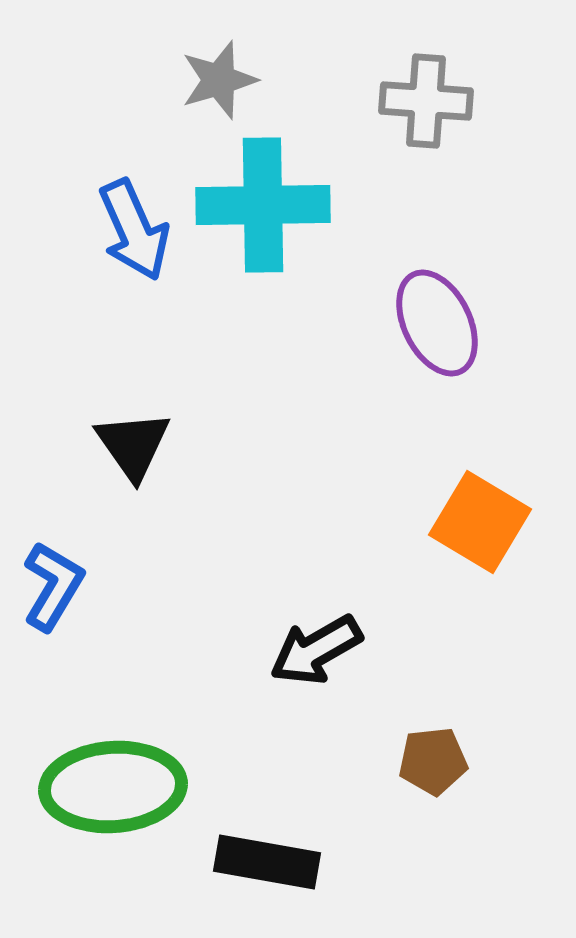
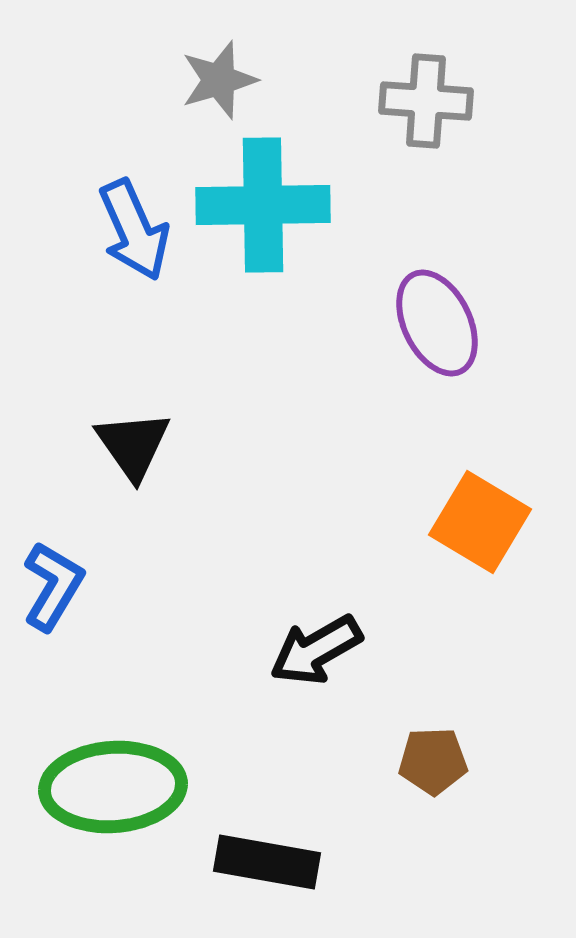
brown pentagon: rotated 4 degrees clockwise
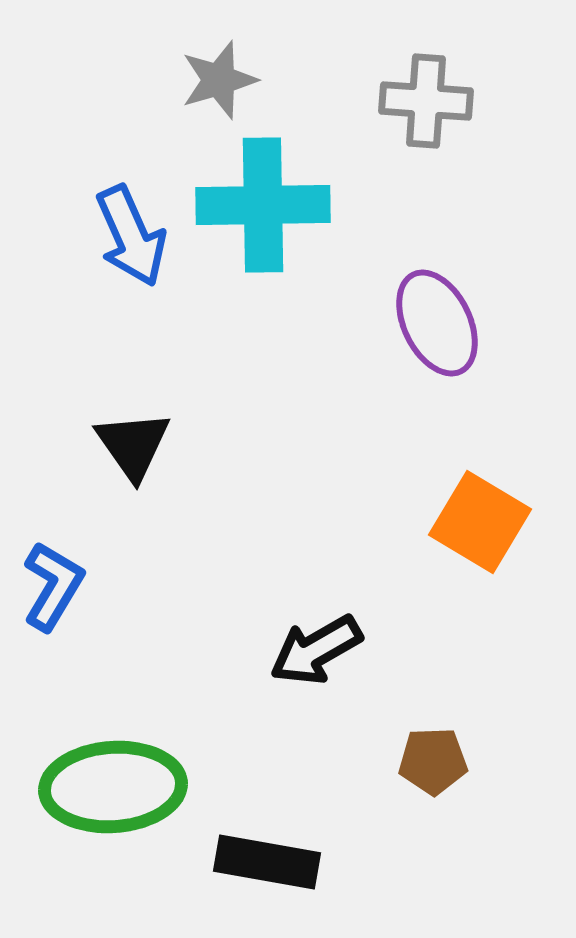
blue arrow: moved 3 px left, 6 px down
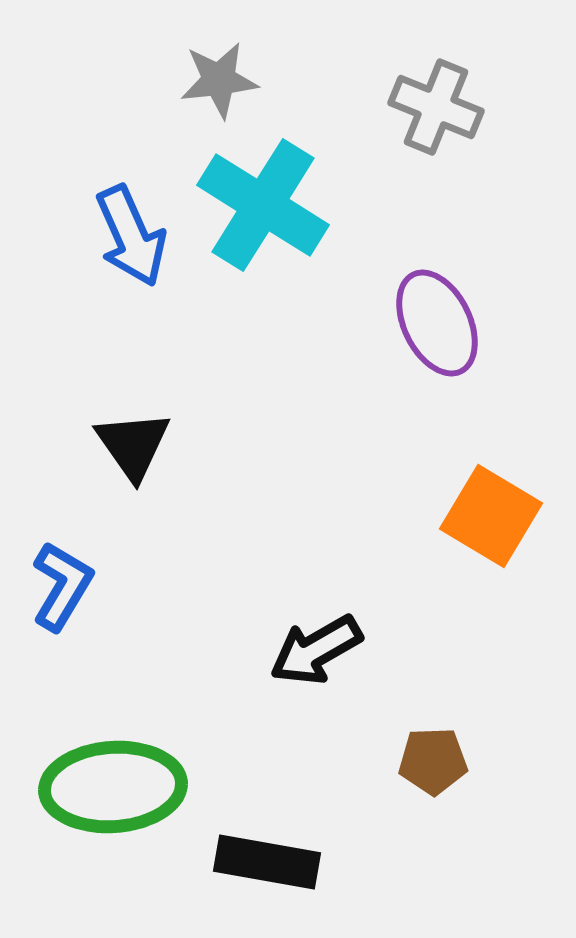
gray star: rotated 10 degrees clockwise
gray cross: moved 10 px right, 6 px down; rotated 18 degrees clockwise
cyan cross: rotated 33 degrees clockwise
orange square: moved 11 px right, 6 px up
blue L-shape: moved 9 px right
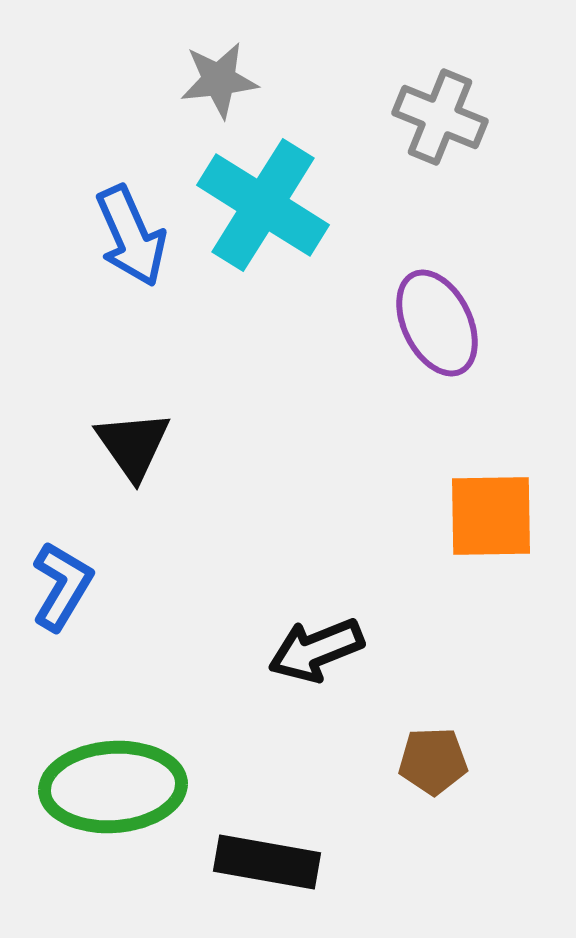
gray cross: moved 4 px right, 10 px down
orange square: rotated 32 degrees counterclockwise
black arrow: rotated 8 degrees clockwise
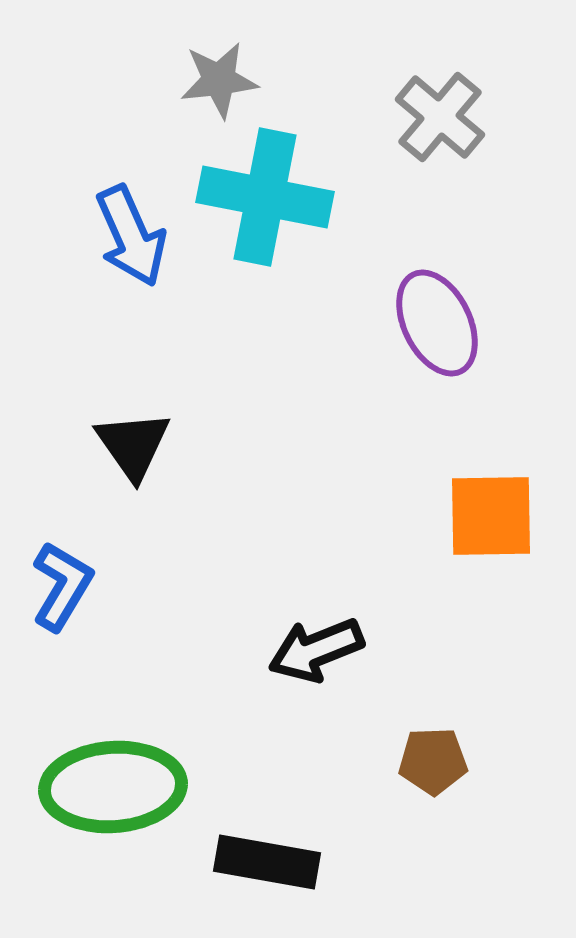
gray cross: rotated 18 degrees clockwise
cyan cross: moved 2 px right, 8 px up; rotated 21 degrees counterclockwise
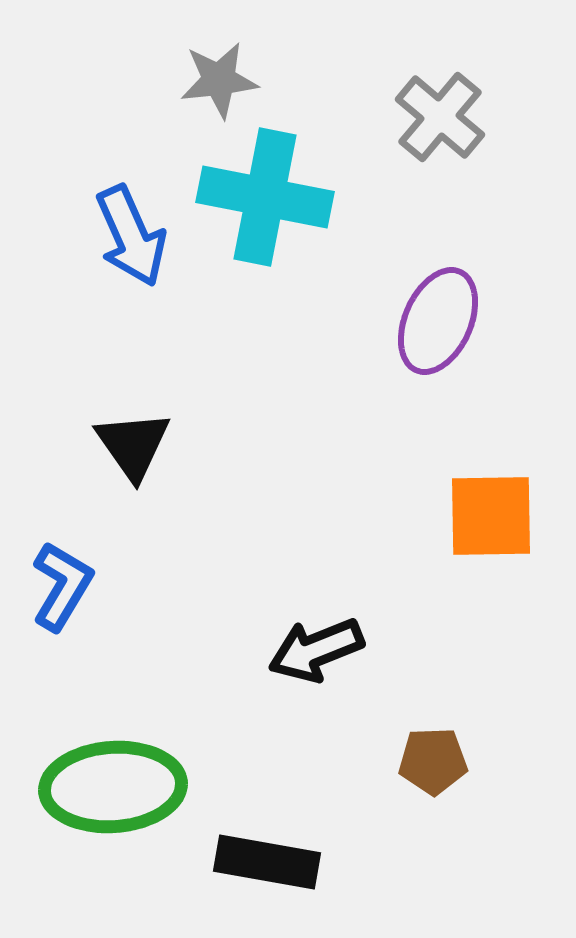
purple ellipse: moved 1 px right, 2 px up; rotated 50 degrees clockwise
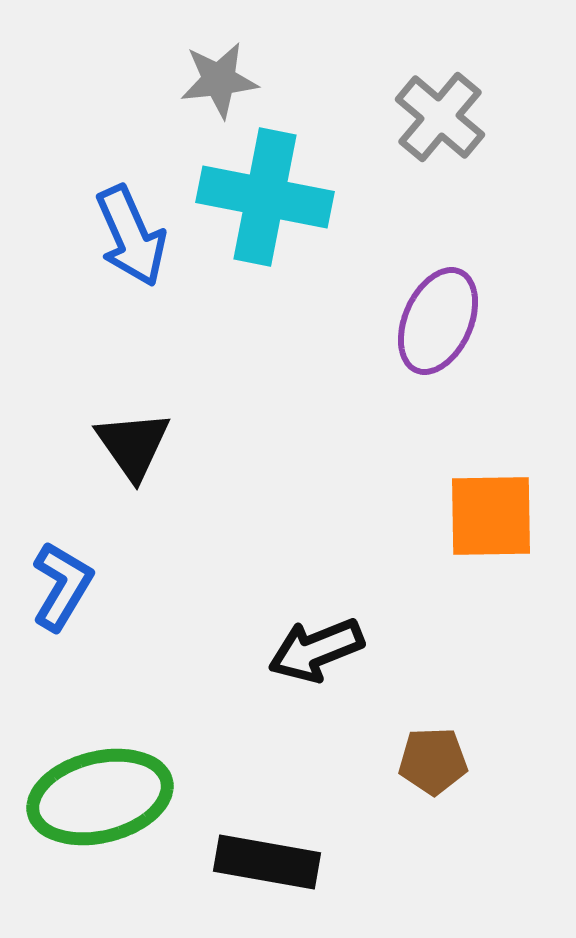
green ellipse: moved 13 px left, 10 px down; rotated 10 degrees counterclockwise
